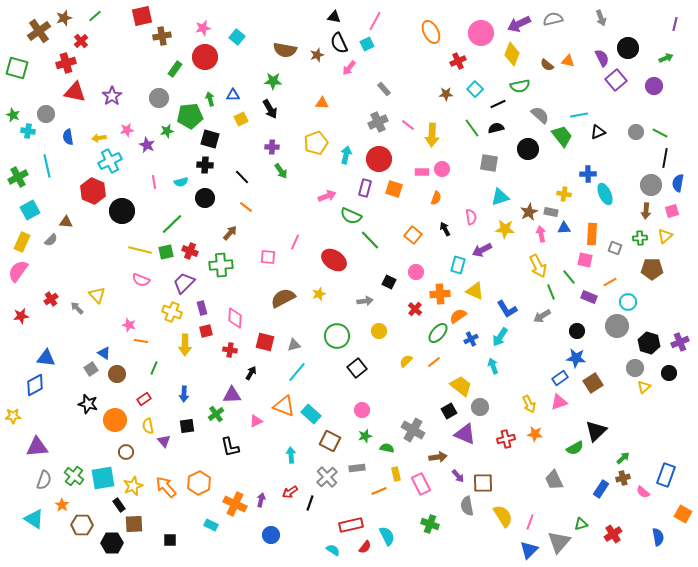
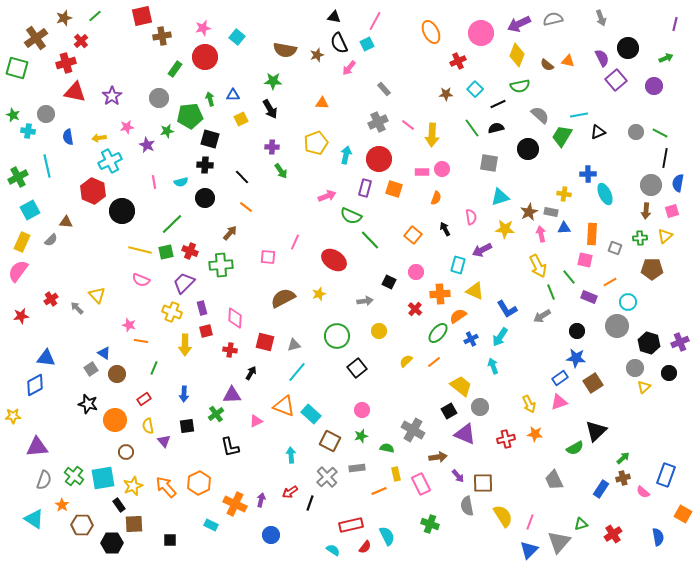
brown cross at (39, 31): moved 3 px left, 7 px down
yellow diamond at (512, 54): moved 5 px right, 1 px down
pink star at (127, 130): moved 3 px up
green trapezoid at (562, 136): rotated 110 degrees counterclockwise
green star at (365, 436): moved 4 px left
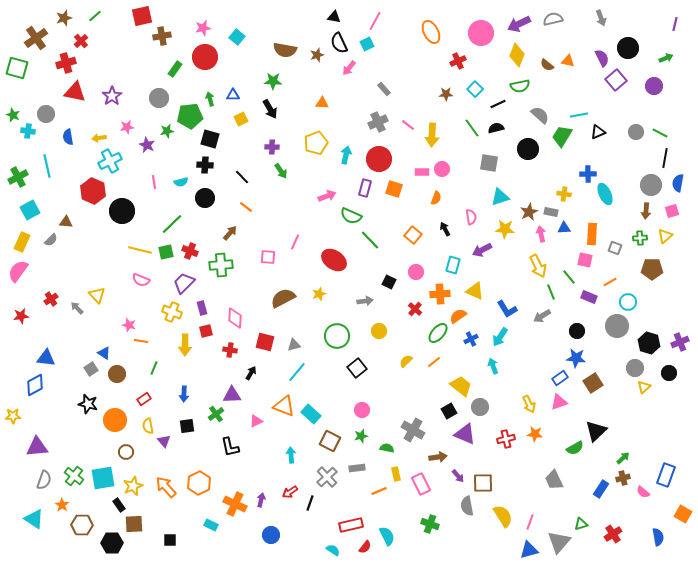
cyan rectangle at (458, 265): moved 5 px left
blue triangle at (529, 550): rotated 30 degrees clockwise
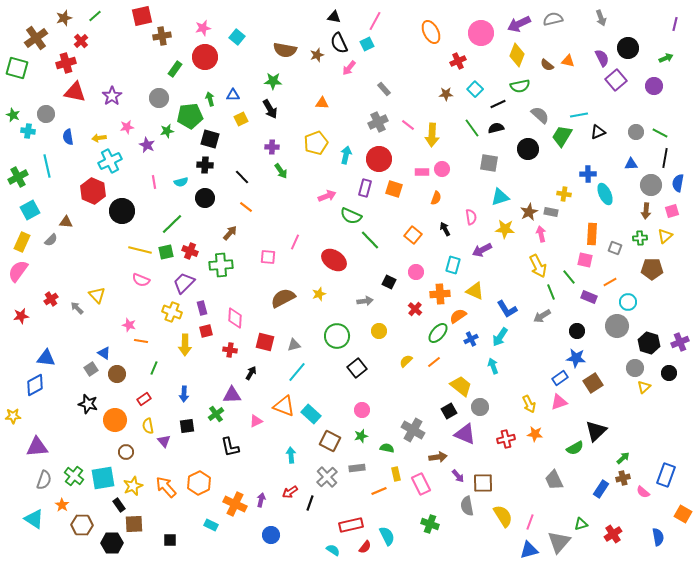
blue triangle at (564, 228): moved 67 px right, 64 px up
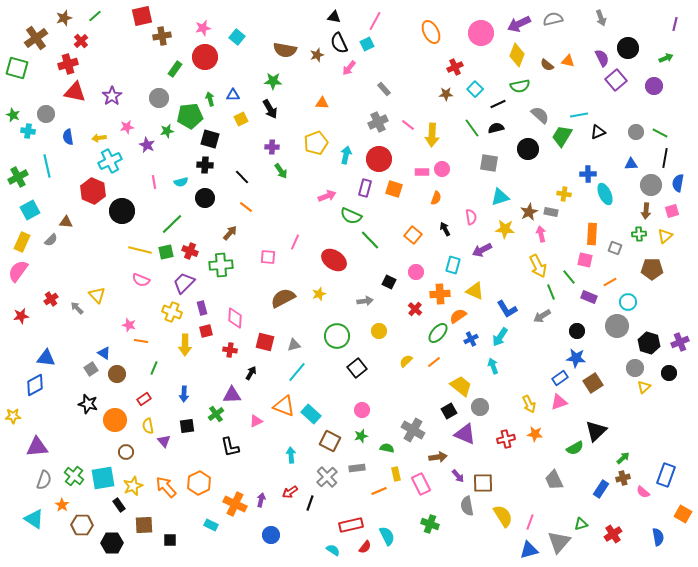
red cross at (458, 61): moved 3 px left, 6 px down
red cross at (66, 63): moved 2 px right, 1 px down
green cross at (640, 238): moved 1 px left, 4 px up
brown square at (134, 524): moved 10 px right, 1 px down
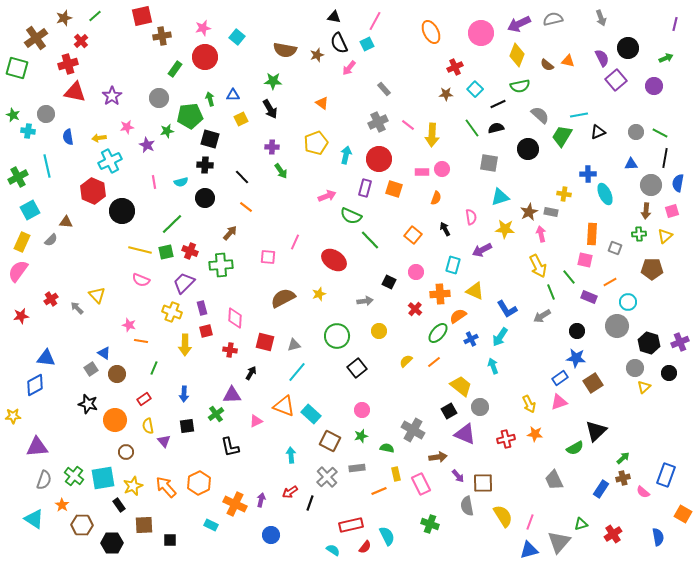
orange triangle at (322, 103): rotated 32 degrees clockwise
